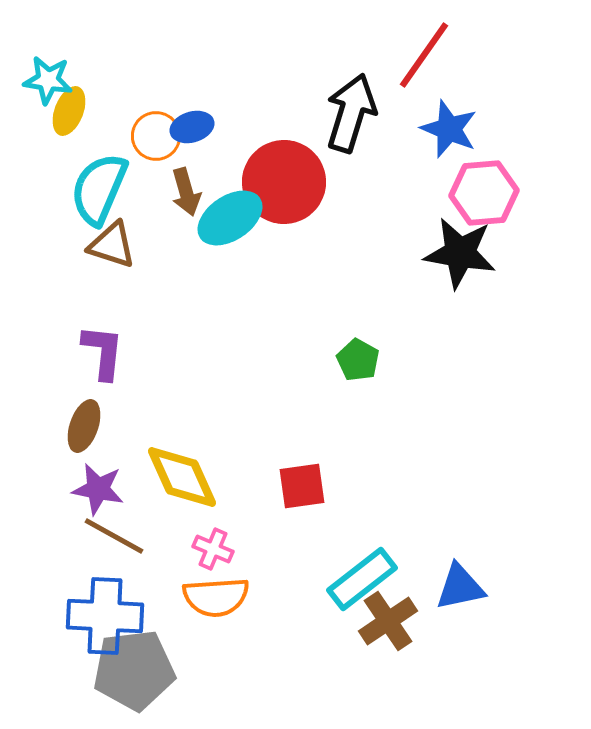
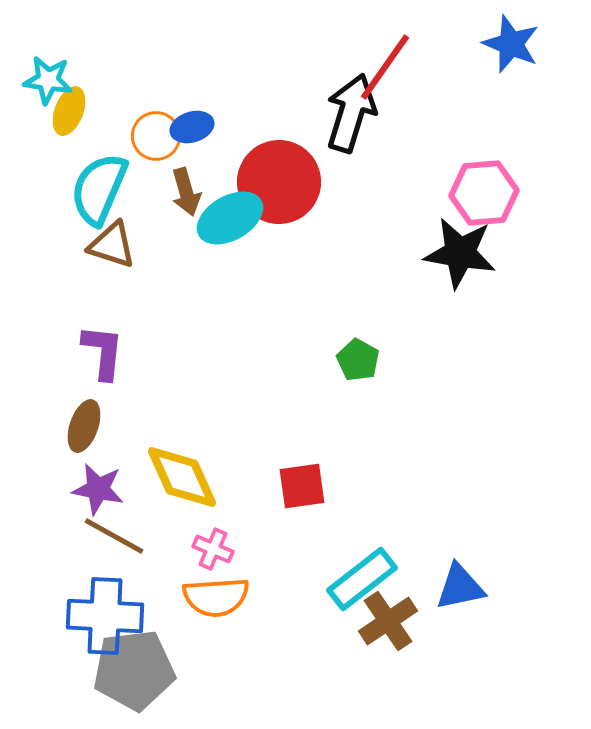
red line: moved 39 px left, 12 px down
blue star: moved 62 px right, 85 px up
red circle: moved 5 px left
cyan ellipse: rotated 4 degrees clockwise
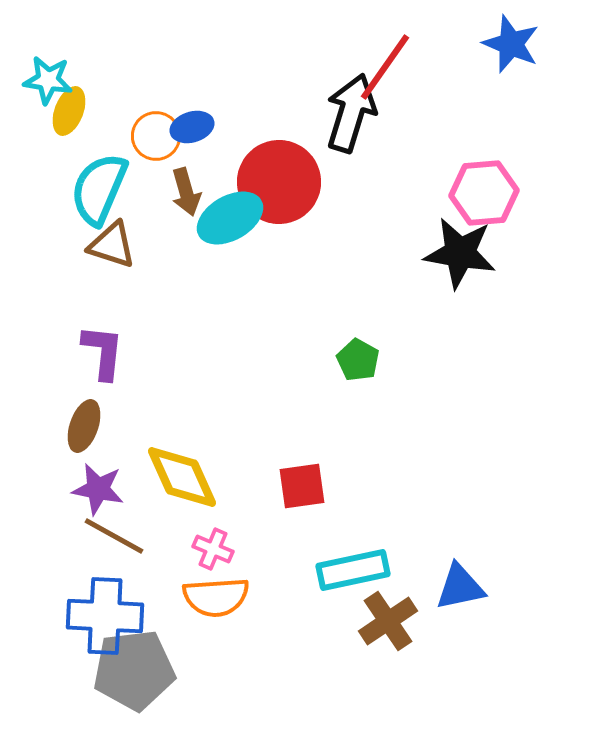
cyan rectangle: moved 9 px left, 9 px up; rotated 26 degrees clockwise
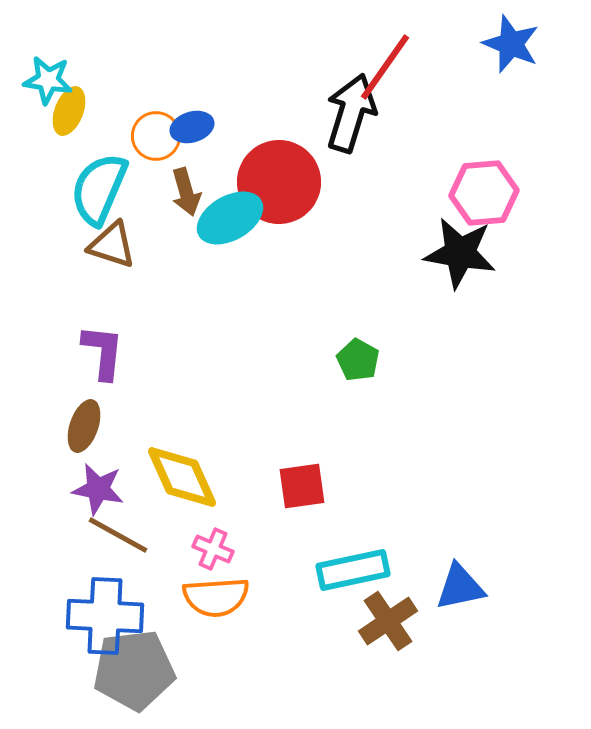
brown line: moved 4 px right, 1 px up
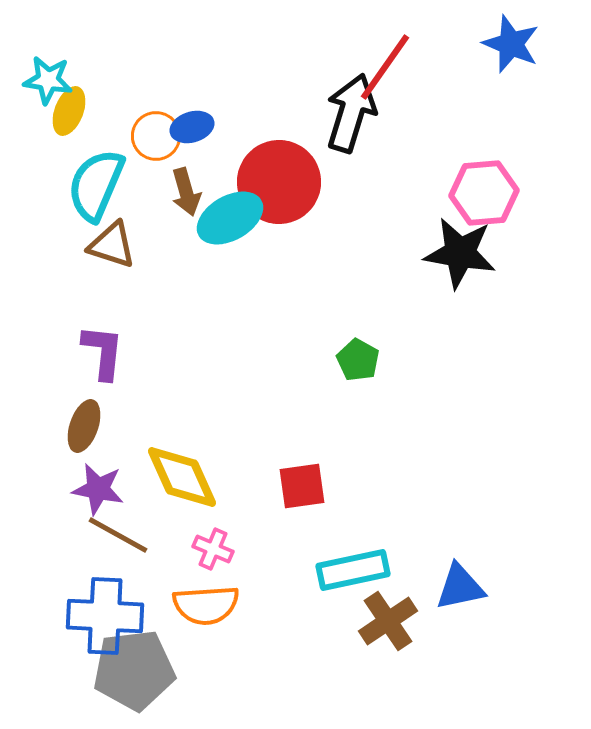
cyan semicircle: moved 3 px left, 4 px up
orange semicircle: moved 10 px left, 8 px down
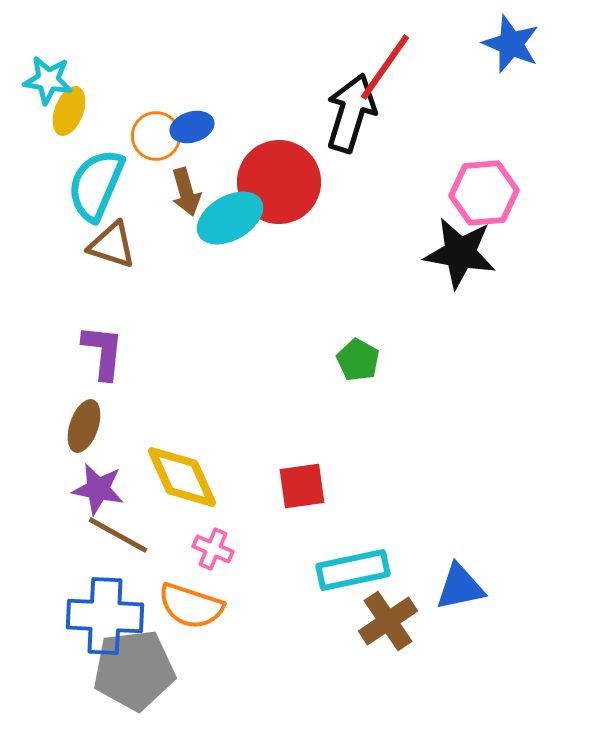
orange semicircle: moved 15 px left, 1 px down; rotated 22 degrees clockwise
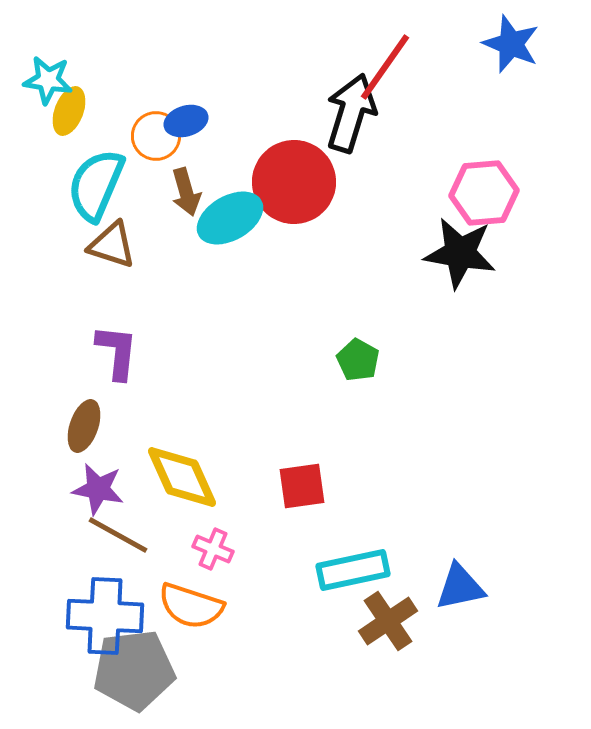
blue ellipse: moved 6 px left, 6 px up
red circle: moved 15 px right
purple L-shape: moved 14 px right
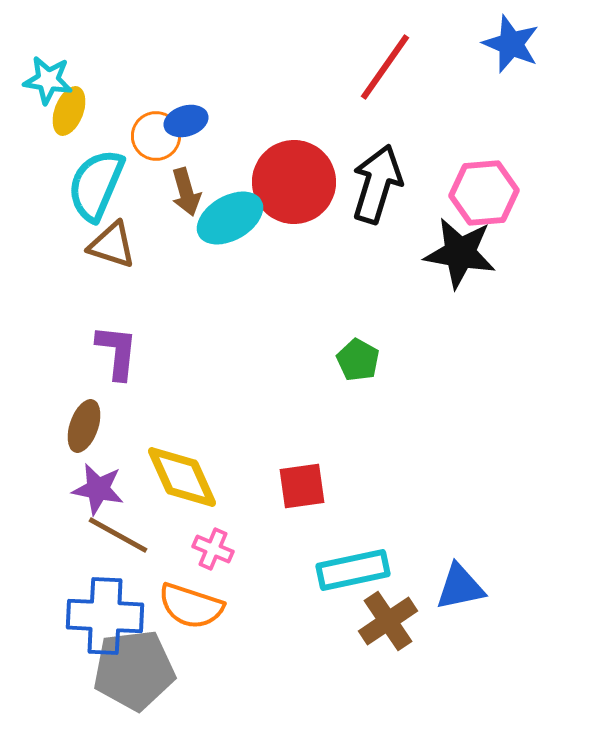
black arrow: moved 26 px right, 71 px down
